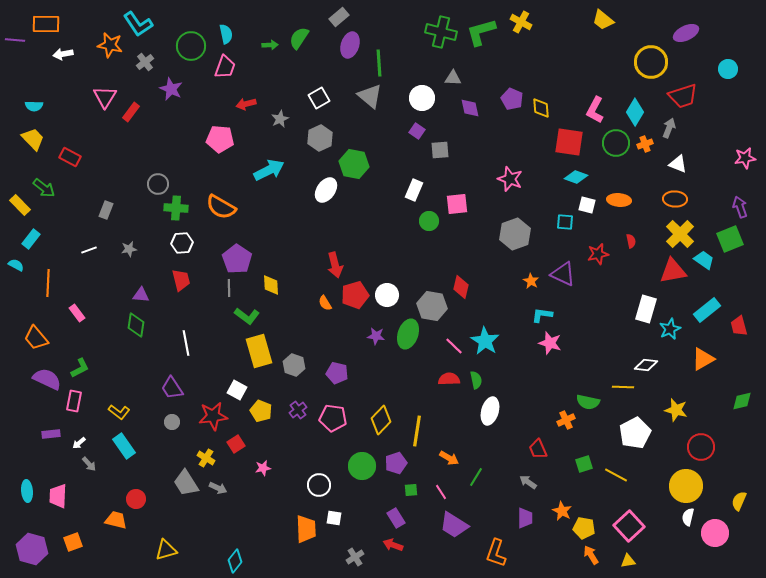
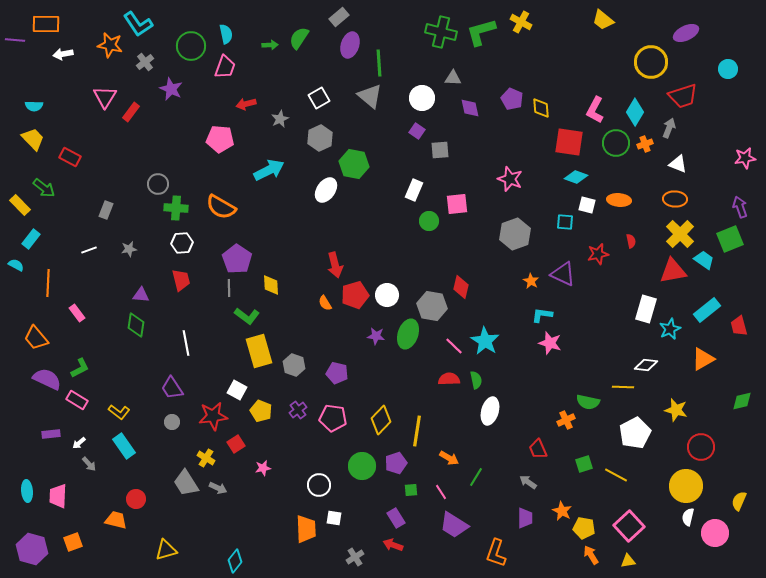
pink rectangle at (74, 401): moved 3 px right, 1 px up; rotated 70 degrees counterclockwise
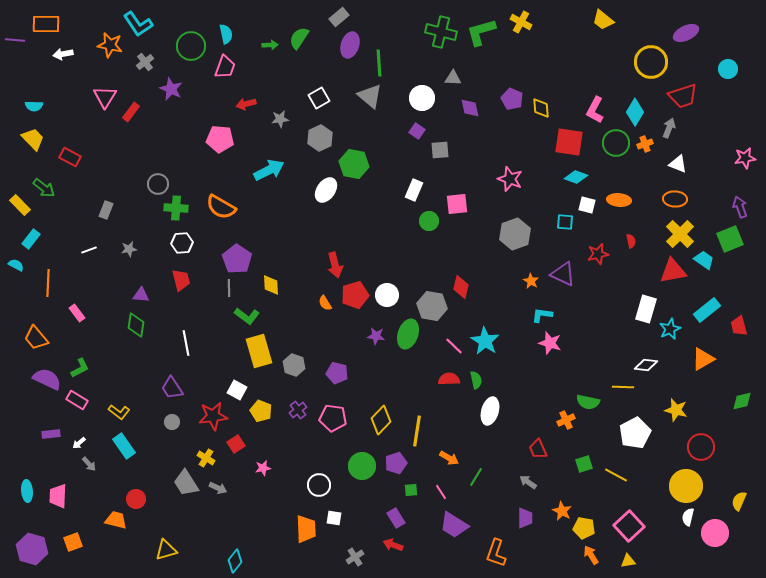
gray star at (280, 119): rotated 18 degrees clockwise
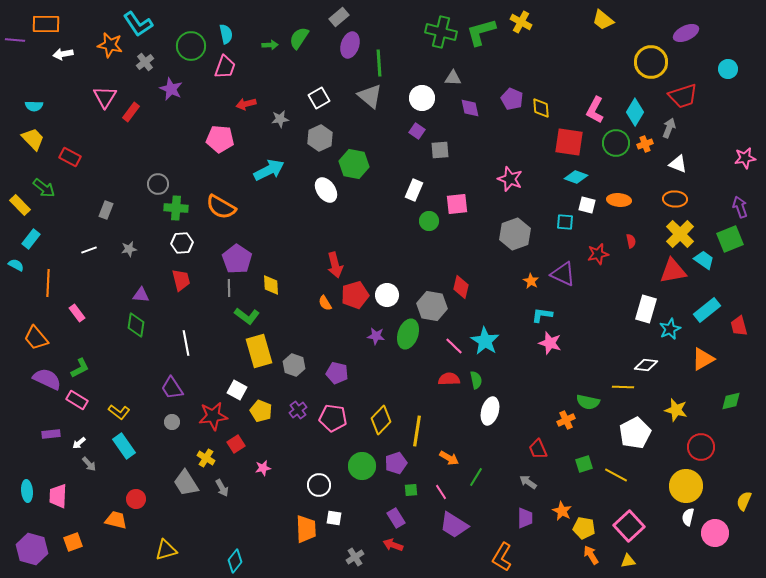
white ellipse at (326, 190): rotated 70 degrees counterclockwise
green diamond at (742, 401): moved 11 px left
gray arrow at (218, 488): moved 4 px right; rotated 36 degrees clockwise
yellow semicircle at (739, 501): moved 5 px right
orange L-shape at (496, 553): moved 6 px right, 4 px down; rotated 12 degrees clockwise
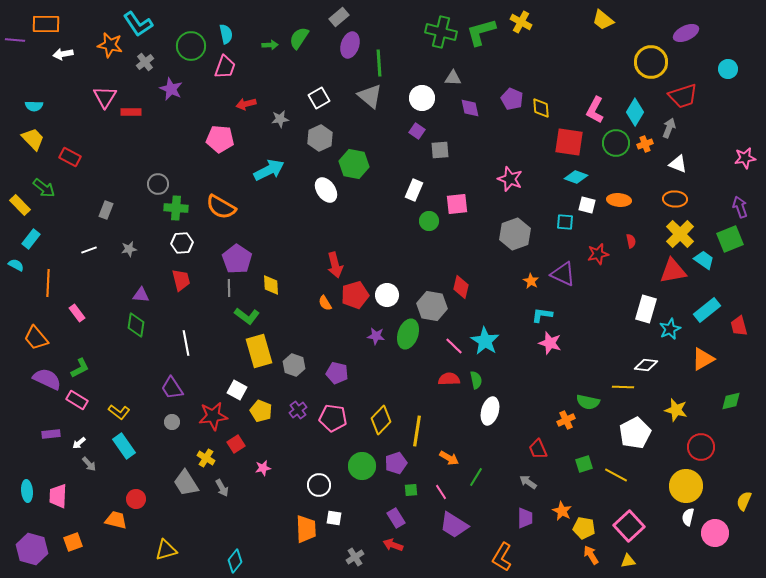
red rectangle at (131, 112): rotated 54 degrees clockwise
